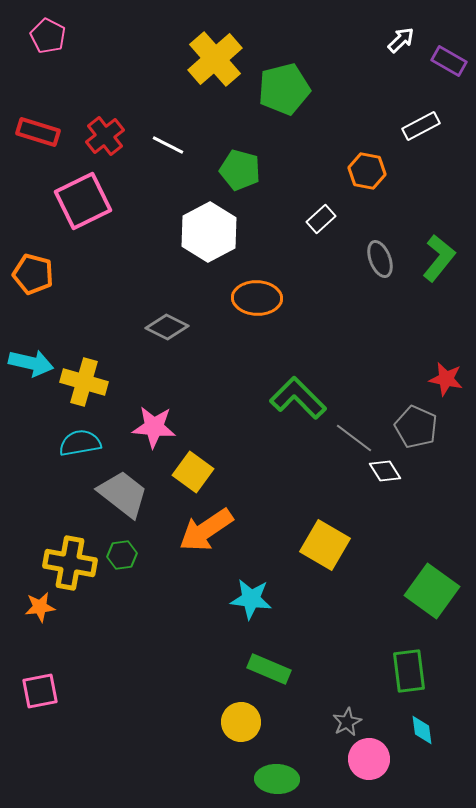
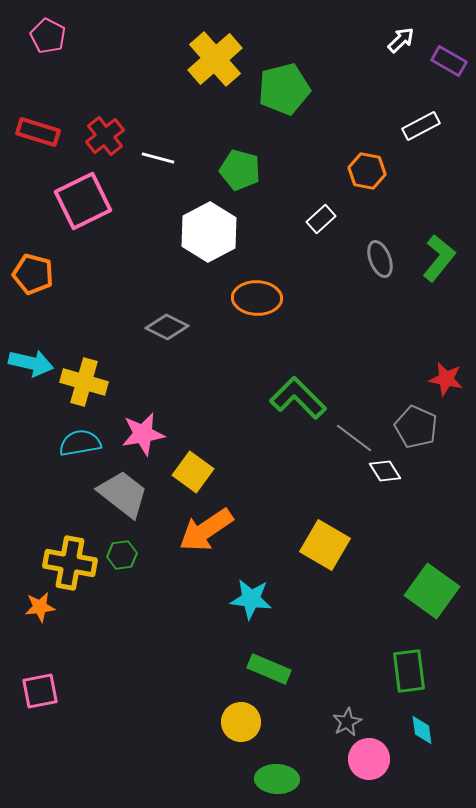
white line at (168, 145): moved 10 px left, 13 px down; rotated 12 degrees counterclockwise
pink star at (154, 427): moved 11 px left, 7 px down; rotated 15 degrees counterclockwise
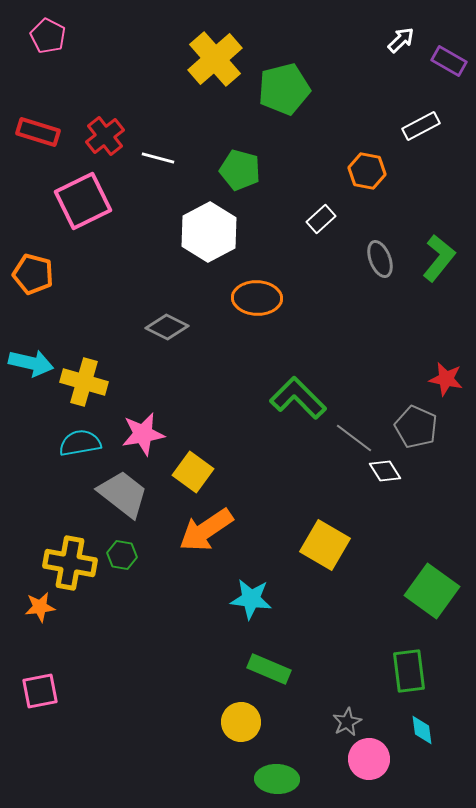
green hexagon at (122, 555): rotated 16 degrees clockwise
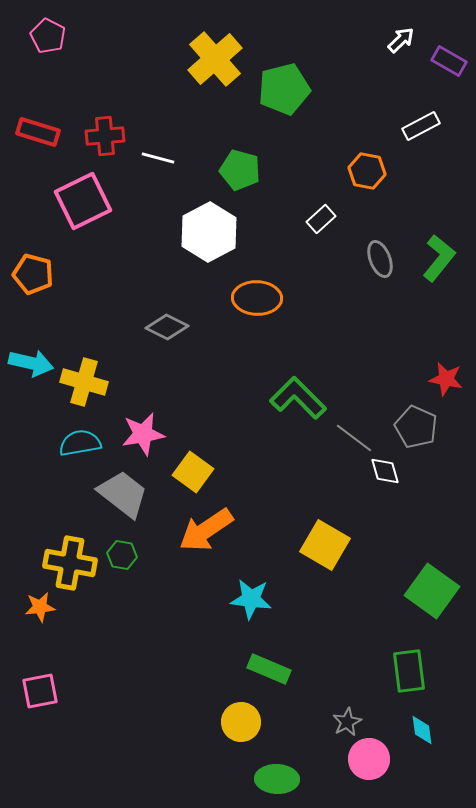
red cross at (105, 136): rotated 33 degrees clockwise
white diamond at (385, 471): rotated 16 degrees clockwise
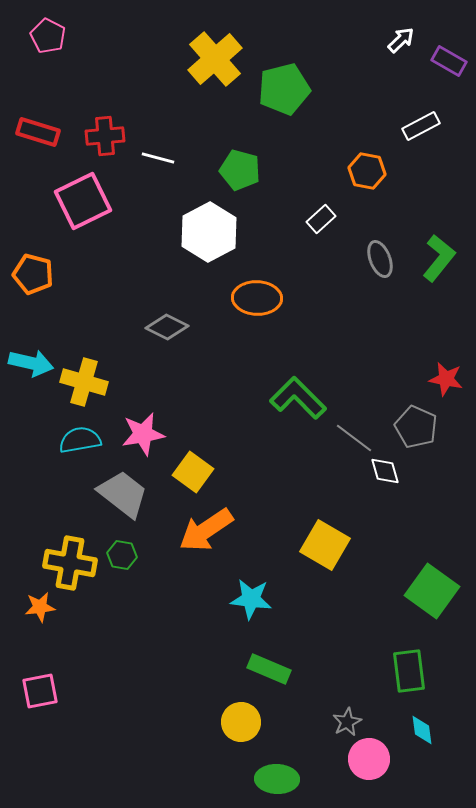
cyan semicircle at (80, 443): moved 3 px up
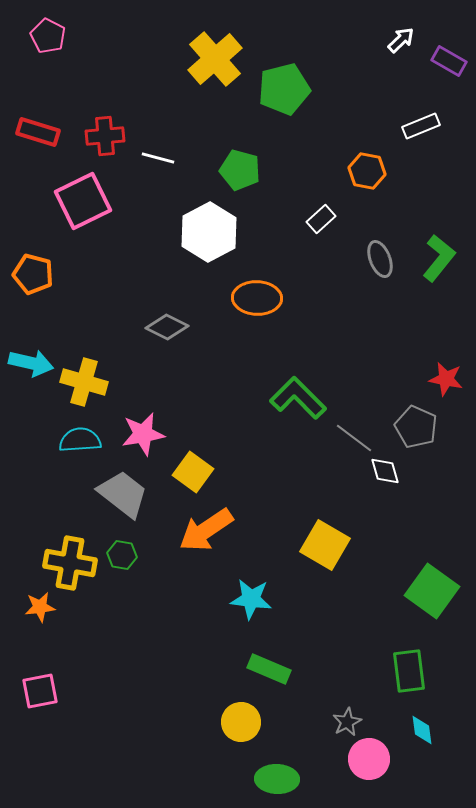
white rectangle at (421, 126): rotated 6 degrees clockwise
cyan semicircle at (80, 440): rotated 6 degrees clockwise
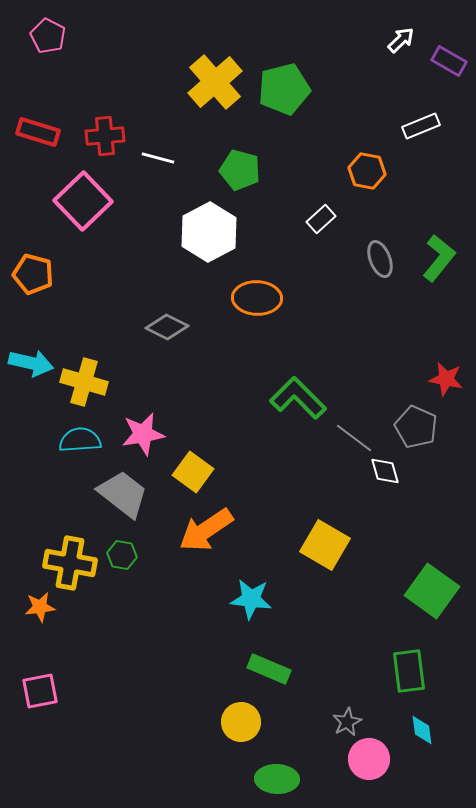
yellow cross at (215, 59): moved 23 px down
pink square at (83, 201): rotated 18 degrees counterclockwise
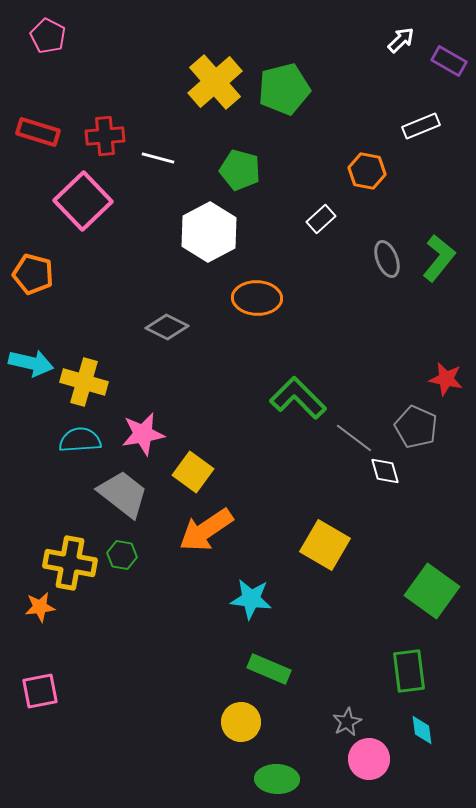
gray ellipse at (380, 259): moved 7 px right
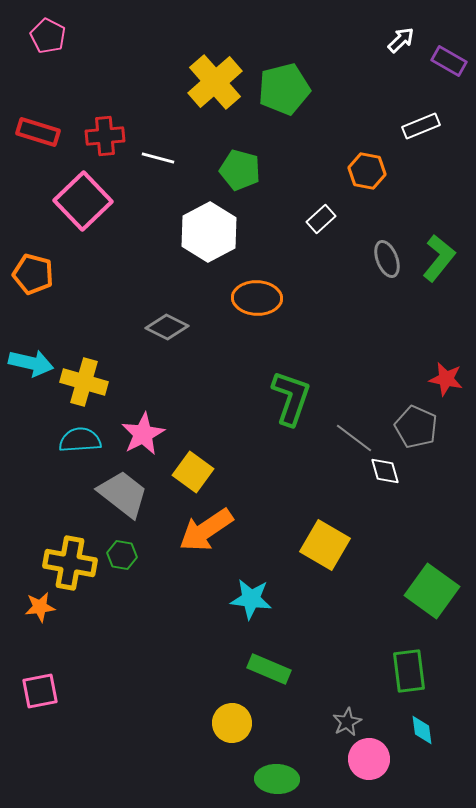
green L-shape at (298, 398): moved 7 px left; rotated 64 degrees clockwise
pink star at (143, 434): rotated 18 degrees counterclockwise
yellow circle at (241, 722): moved 9 px left, 1 px down
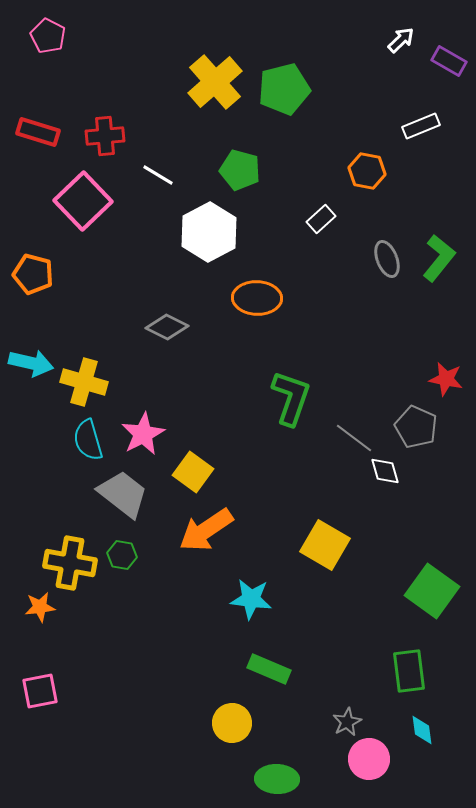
white line at (158, 158): moved 17 px down; rotated 16 degrees clockwise
cyan semicircle at (80, 440): moved 8 px right; rotated 102 degrees counterclockwise
